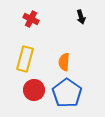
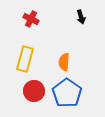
red circle: moved 1 px down
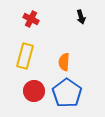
yellow rectangle: moved 3 px up
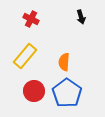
yellow rectangle: rotated 25 degrees clockwise
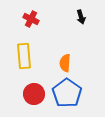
yellow rectangle: moved 1 px left; rotated 45 degrees counterclockwise
orange semicircle: moved 1 px right, 1 px down
red circle: moved 3 px down
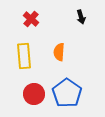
red cross: rotated 14 degrees clockwise
orange semicircle: moved 6 px left, 11 px up
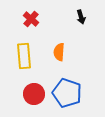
blue pentagon: rotated 16 degrees counterclockwise
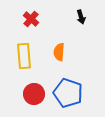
blue pentagon: moved 1 px right
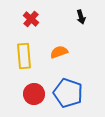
orange semicircle: rotated 66 degrees clockwise
